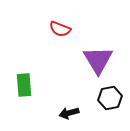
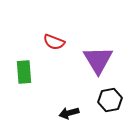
red semicircle: moved 6 px left, 13 px down
green rectangle: moved 13 px up
black hexagon: moved 2 px down
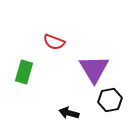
purple triangle: moved 4 px left, 9 px down
green rectangle: rotated 20 degrees clockwise
black arrow: rotated 30 degrees clockwise
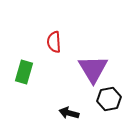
red semicircle: rotated 65 degrees clockwise
purple triangle: moved 1 px left
black hexagon: moved 1 px left, 1 px up
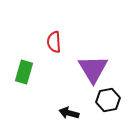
black hexagon: moved 1 px left, 1 px down
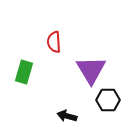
purple triangle: moved 2 px left, 1 px down
black hexagon: rotated 10 degrees clockwise
black arrow: moved 2 px left, 3 px down
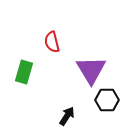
red semicircle: moved 2 px left; rotated 10 degrees counterclockwise
black hexagon: moved 1 px left
black arrow: rotated 108 degrees clockwise
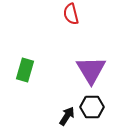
red semicircle: moved 19 px right, 28 px up
green rectangle: moved 1 px right, 2 px up
black hexagon: moved 15 px left, 7 px down
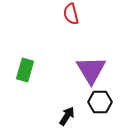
black hexagon: moved 8 px right, 5 px up
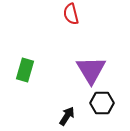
black hexagon: moved 2 px right, 1 px down
